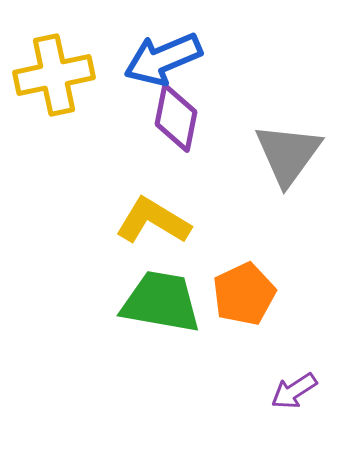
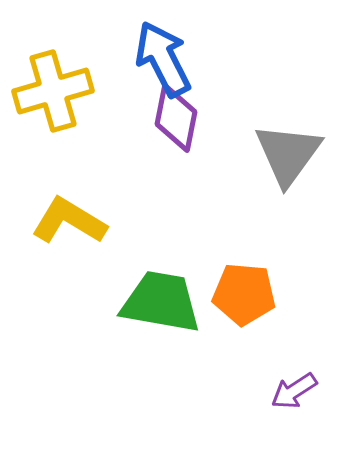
blue arrow: rotated 86 degrees clockwise
yellow cross: moved 1 px left, 16 px down; rotated 4 degrees counterclockwise
yellow L-shape: moved 84 px left
orange pentagon: rotated 30 degrees clockwise
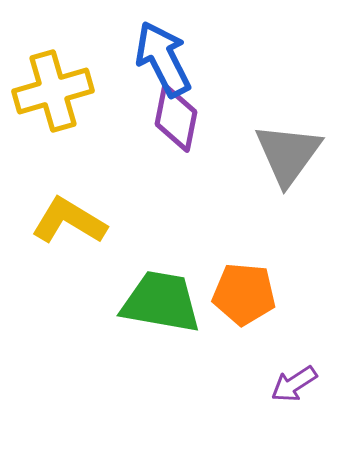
purple arrow: moved 7 px up
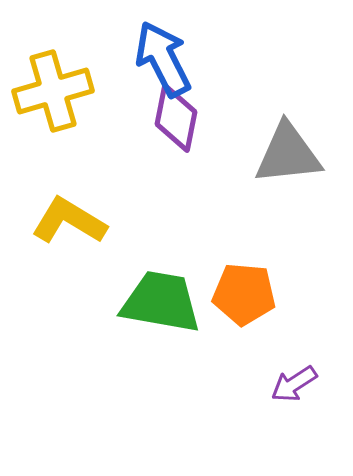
gray triangle: rotated 48 degrees clockwise
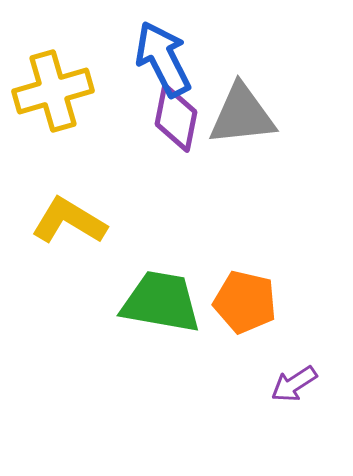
gray triangle: moved 46 px left, 39 px up
orange pentagon: moved 1 px right, 8 px down; rotated 8 degrees clockwise
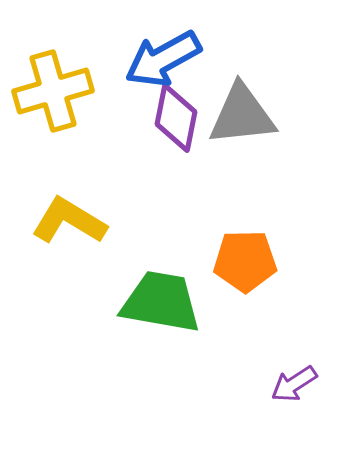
blue arrow: rotated 92 degrees counterclockwise
orange pentagon: moved 41 px up; rotated 14 degrees counterclockwise
